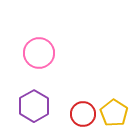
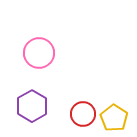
purple hexagon: moved 2 px left
yellow pentagon: moved 5 px down
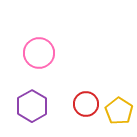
red circle: moved 3 px right, 10 px up
yellow pentagon: moved 5 px right, 7 px up
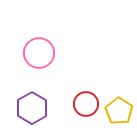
purple hexagon: moved 2 px down
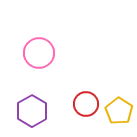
purple hexagon: moved 3 px down
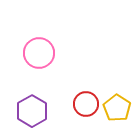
yellow pentagon: moved 2 px left, 3 px up
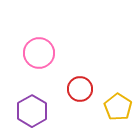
red circle: moved 6 px left, 15 px up
yellow pentagon: moved 1 px right, 1 px up
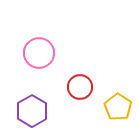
red circle: moved 2 px up
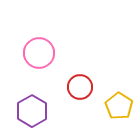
yellow pentagon: moved 1 px right, 1 px up
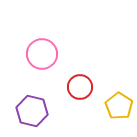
pink circle: moved 3 px right, 1 px down
purple hexagon: rotated 16 degrees counterclockwise
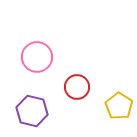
pink circle: moved 5 px left, 3 px down
red circle: moved 3 px left
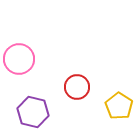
pink circle: moved 18 px left, 2 px down
purple hexagon: moved 1 px right, 1 px down
